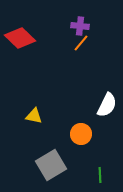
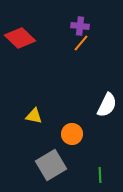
orange circle: moved 9 px left
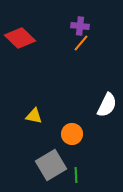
green line: moved 24 px left
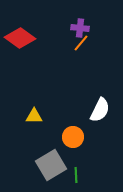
purple cross: moved 2 px down
red diamond: rotated 8 degrees counterclockwise
white semicircle: moved 7 px left, 5 px down
yellow triangle: rotated 12 degrees counterclockwise
orange circle: moved 1 px right, 3 px down
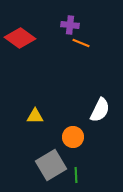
purple cross: moved 10 px left, 3 px up
orange line: rotated 72 degrees clockwise
yellow triangle: moved 1 px right
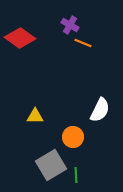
purple cross: rotated 24 degrees clockwise
orange line: moved 2 px right
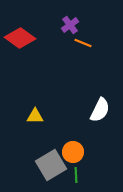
purple cross: rotated 24 degrees clockwise
orange circle: moved 15 px down
